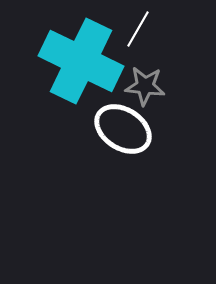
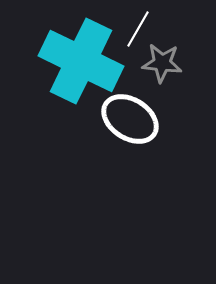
gray star: moved 17 px right, 23 px up
white ellipse: moved 7 px right, 10 px up
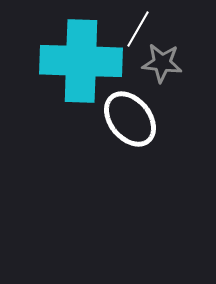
cyan cross: rotated 24 degrees counterclockwise
white ellipse: rotated 18 degrees clockwise
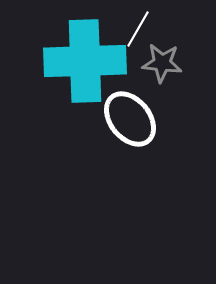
cyan cross: moved 4 px right; rotated 4 degrees counterclockwise
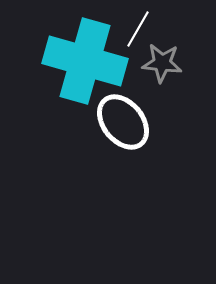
cyan cross: rotated 18 degrees clockwise
white ellipse: moved 7 px left, 3 px down
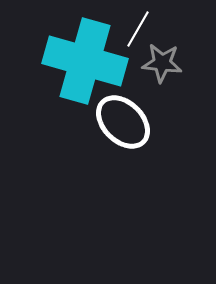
white ellipse: rotated 6 degrees counterclockwise
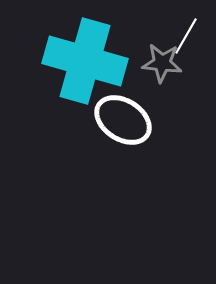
white line: moved 48 px right, 7 px down
white ellipse: moved 2 px up; rotated 12 degrees counterclockwise
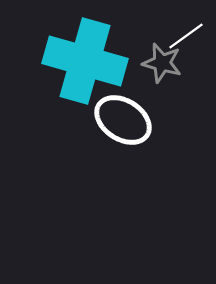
white line: rotated 24 degrees clockwise
gray star: rotated 9 degrees clockwise
